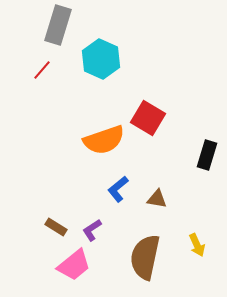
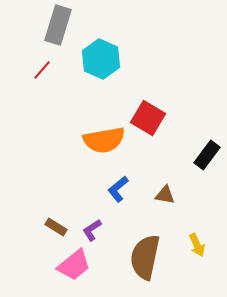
orange semicircle: rotated 9 degrees clockwise
black rectangle: rotated 20 degrees clockwise
brown triangle: moved 8 px right, 4 px up
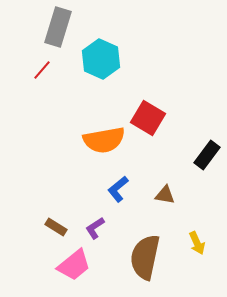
gray rectangle: moved 2 px down
purple L-shape: moved 3 px right, 2 px up
yellow arrow: moved 2 px up
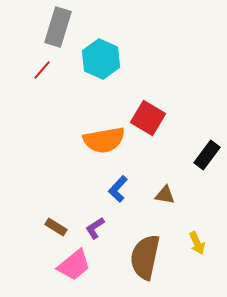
blue L-shape: rotated 8 degrees counterclockwise
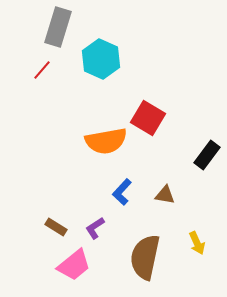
orange semicircle: moved 2 px right, 1 px down
blue L-shape: moved 4 px right, 3 px down
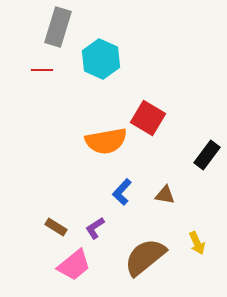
red line: rotated 50 degrees clockwise
brown semicircle: rotated 39 degrees clockwise
